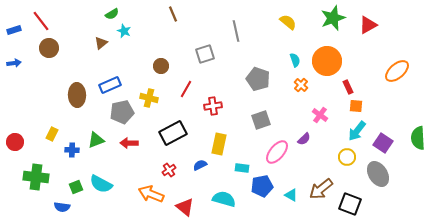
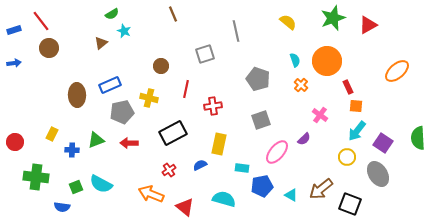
red line at (186, 89): rotated 18 degrees counterclockwise
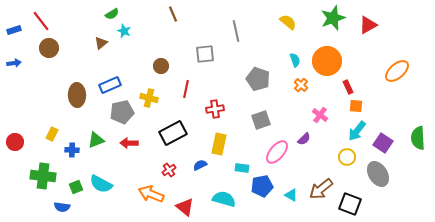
gray square at (205, 54): rotated 12 degrees clockwise
red cross at (213, 106): moved 2 px right, 3 px down
green cross at (36, 177): moved 7 px right, 1 px up
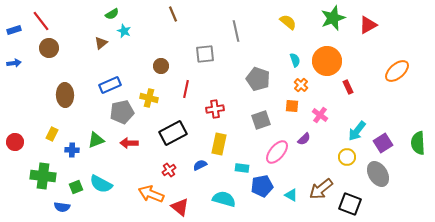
brown ellipse at (77, 95): moved 12 px left
orange square at (356, 106): moved 64 px left
green semicircle at (418, 138): moved 5 px down
purple square at (383, 143): rotated 24 degrees clockwise
red triangle at (185, 207): moved 5 px left
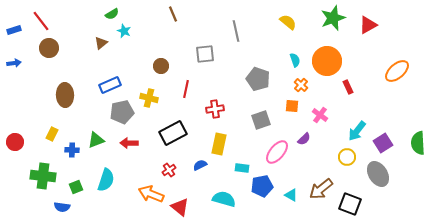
cyan semicircle at (101, 184): moved 5 px right, 4 px up; rotated 100 degrees counterclockwise
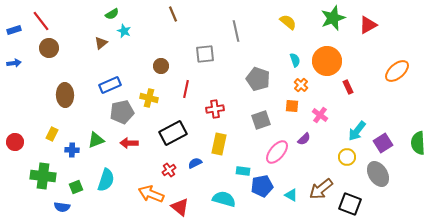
blue semicircle at (200, 165): moved 5 px left, 2 px up
cyan rectangle at (242, 168): moved 1 px right, 3 px down
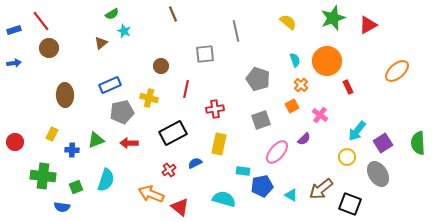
orange square at (292, 106): rotated 32 degrees counterclockwise
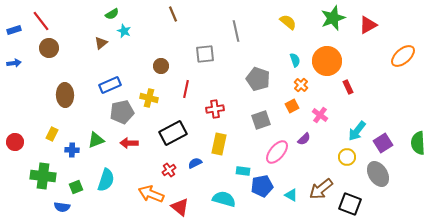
orange ellipse at (397, 71): moved 6 px right, 15 px up
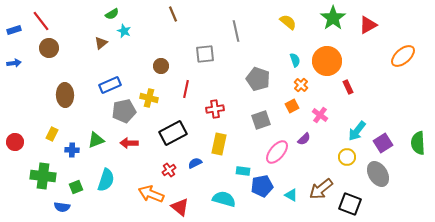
green star at (333, 18): rotated 15 degrees counterclockwise
gray pentagon at (122, 112): moved 2 px right, 1 px up
